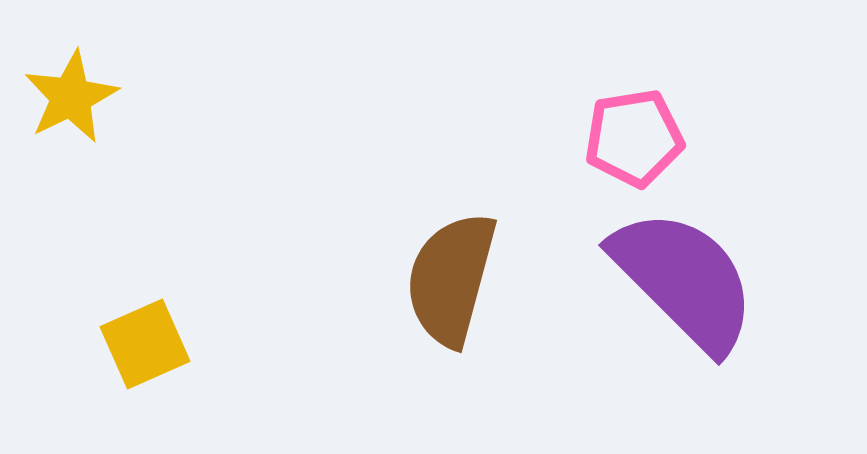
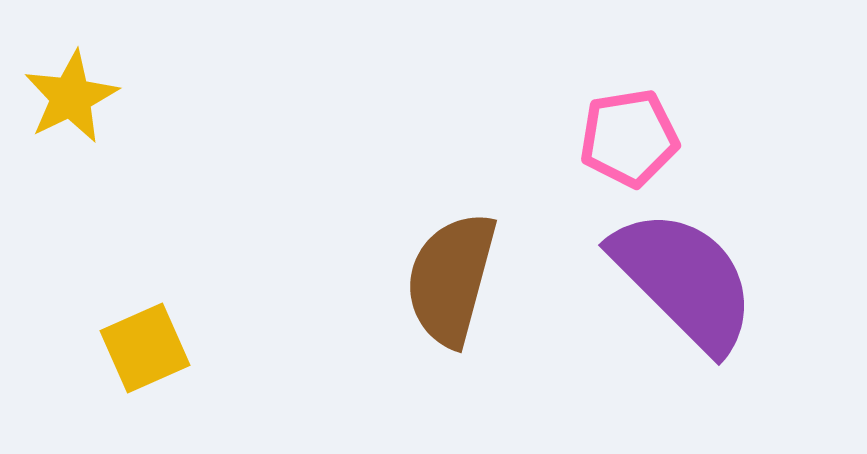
pink pentagon: moved 5 px left
yellow square: moved 4 px down
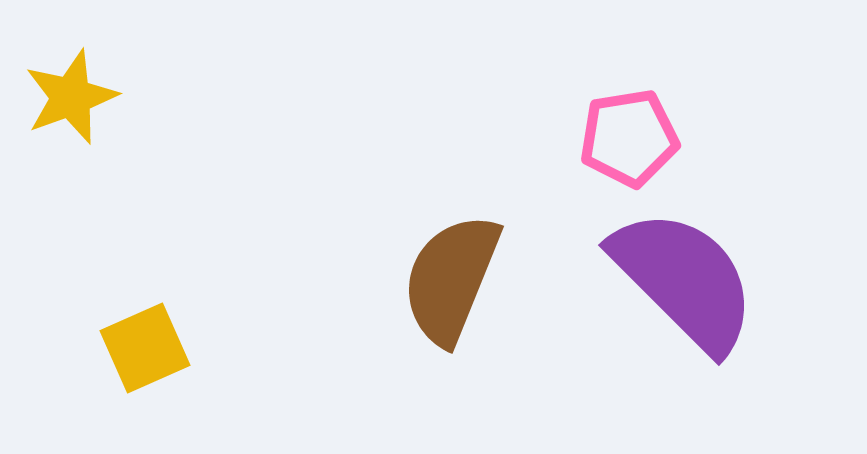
yellow star: rotated 6 degrees clockwise
brown semicircle: rotated 7 degrees clockwise
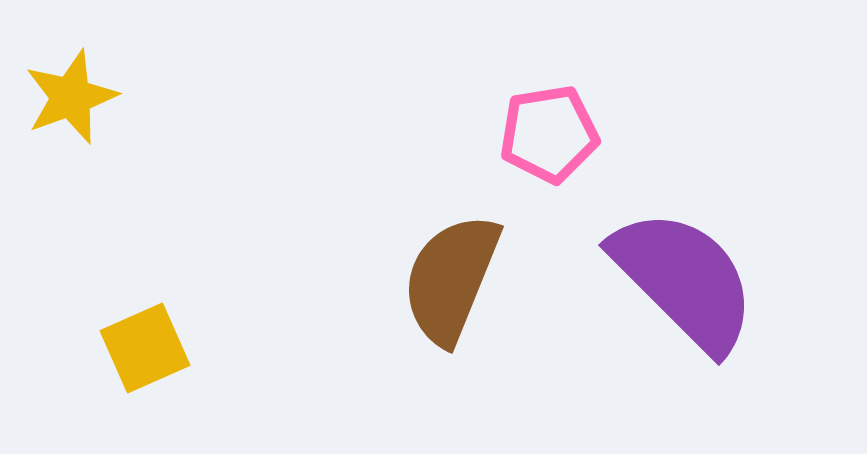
pink pentagon: moved 80 px left, 4 px up
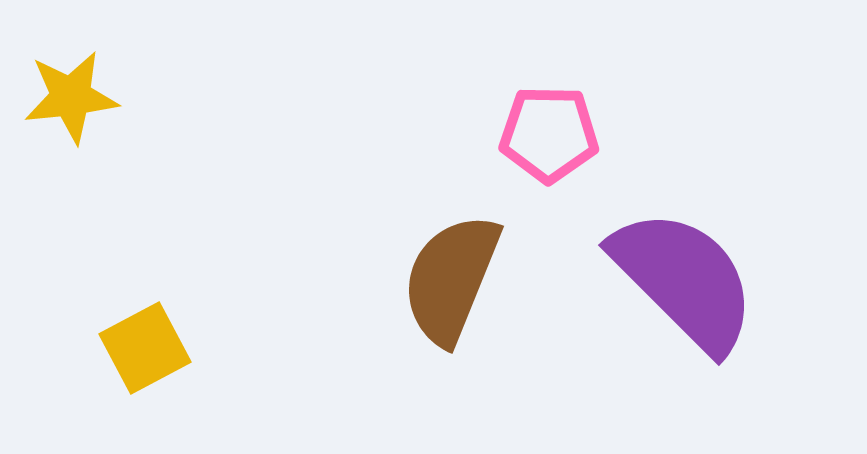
yellow star: rotated 14 degrees clockwise
pink pentagon: rotated 10 degrees clockwise
yellow square: rotated 4 degrees counterclockwise
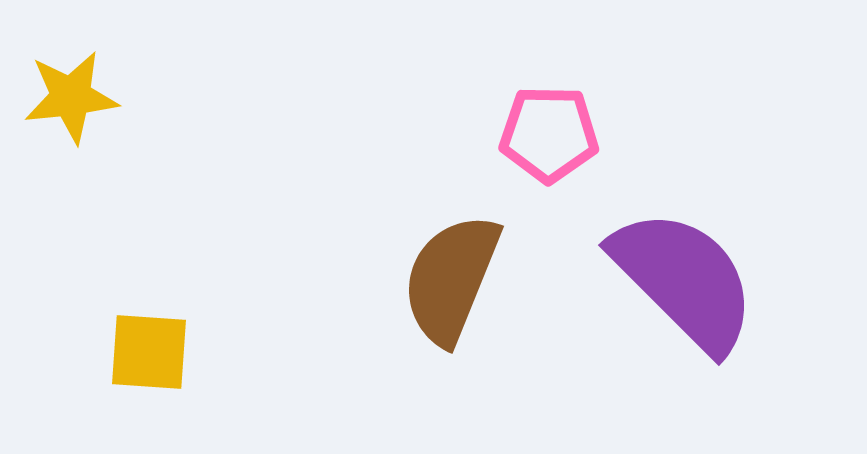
yellow square: moved 4 px right, 4 px down; rotated 32 degrees clockwise
